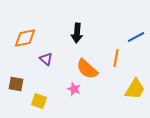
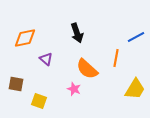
black arrow: rotated 24 degrees counterclockwise
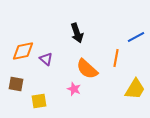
orange diamond: moved 2 px left, 13 px down
yellow square: rotated 28 degrees counterclockwise
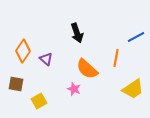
orange diamond: rotated 45 degrees counterclockwise
yellow trapezoid: moved 2 px left; rotated 25 degrees clockwise
yellow square: rotated 21 degrees counterclockwise
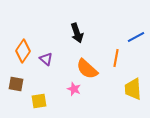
yellow trapezoid: rotated 120 degrees clockwise
yellow square: rotated 21 degrees clockwise
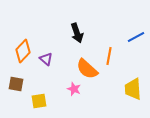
orange diamond: rotated 10 degrees clockwise
orange line: moved 7 px left, 2 px up
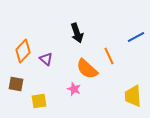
orange line: rotated 36 degrees counterclockwise
yellow trapezoid: moved 7 px down
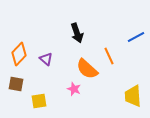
orange diamond: moved 4 px left, 3 px down
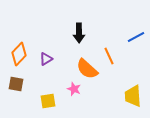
black arrow: moved 2 px right; rotated 18 degrees clockwise
purple triangle: rotated 48 degrees clockwise
yellow square: moved 9 px right
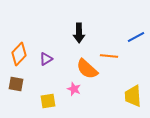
orange line: rotated 60 degrees counterclockwise
